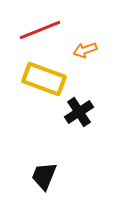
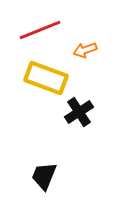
yellow rectangle: moved 2 px right, 1 px up
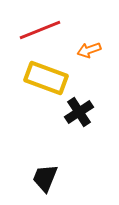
orange arrow: moved 4 px right
black trapezoid: moved 1 px right, 2 px down
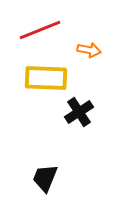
orange arrow: rotated 150 degrees counterclockwise
yellow rectangle: rotated 18 degrees counterclockwise
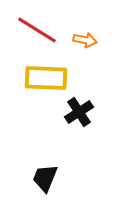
red line: moved 3 px left; rotated 54 degrees clockwise
orange arrow: moved 4 px left, 10 px up
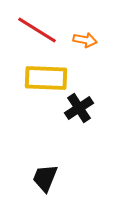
black cross: moved 4 px up
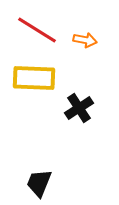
yellow rectangle: moved 12 px left
black trapezoid: moved 6 px left, 5 px down
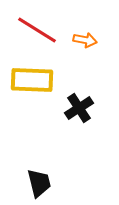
yellow rectangle: moved 2 px left, 2 px down
black trapezoid: rotated 144 degrees clockwise
